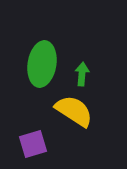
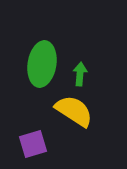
green arrow: moved 2 px left
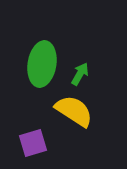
green arrow: rotated 25 degrees clockwise
purple square: moved 1 px up
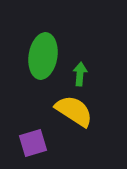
green ellipse: moved 1 px right, 8 px up
green arrow: rotated 25 degrees counterclockwise
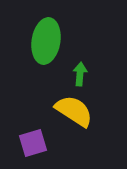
green ellipse: moved 3 px right, 15 px up
